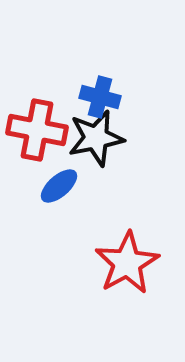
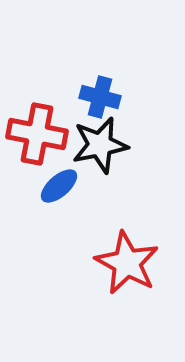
red cross: moved 4 px down
black star: moved 4 px right, 7 px down
red star: rotated 14 degrees counterclockwise
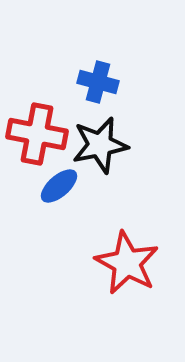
blue cross: moved 2 px left, 15 px up
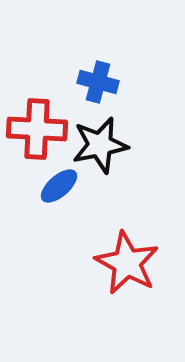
red cross: moved 5 px up; rotated 8 degrees counterclockwise
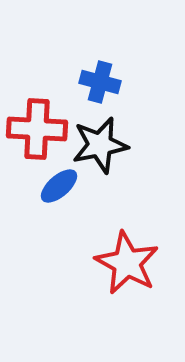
blue cross: moved 2 px right
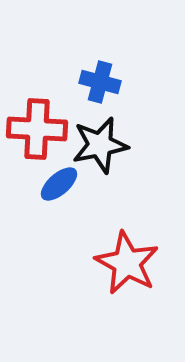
blue ellipse: moved 2 px up
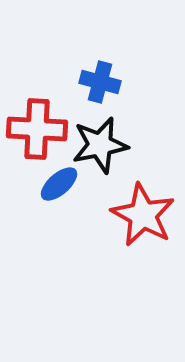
red star: moved 16 px right, 48 px up
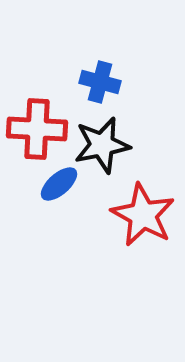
black star: moved 2 px right
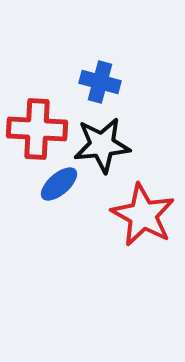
black star: rotated 6 degrees clockwise
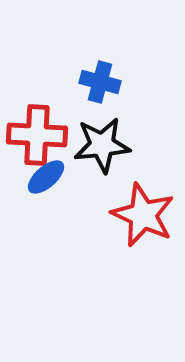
red cross: moved 6 px down
blue ellipse: moved 13 px left, 7 px up
red star: rotated 4 degrees counterclockwise
